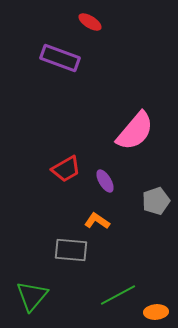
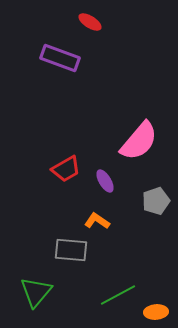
pink semicircle: moved 4 px right, 10 px down
green triangle: moved 4 px right, 4 px up
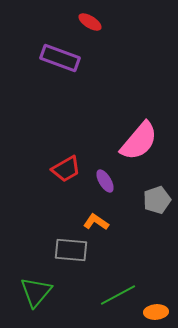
gray pentagon: moved 1 px right, 1 px up
orange L-shape: moved 1 px left, 1 px down
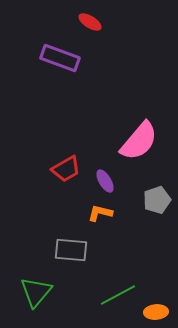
orange L-shape: moved 4 px right, 9 px up; rotated 20 degrees counterclockwise
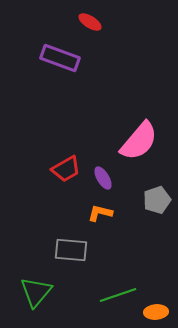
purple ellipse: moved 2 px left, 3 px up
green line: rotated 9 degrees clockwise
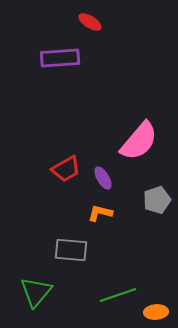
purple rectangle: rotated 24 degrees counterclockwise
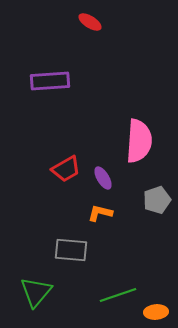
purple rectangle: moved 10 px left, 23 px down
pink semicircle: rotated 36 degrees counterclockwise
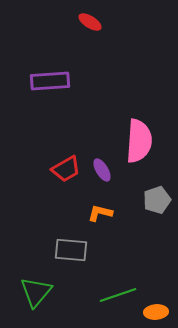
purple ellipse: moved 1 px left, 8 px up
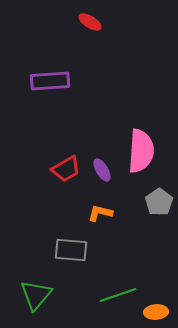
pink semicircle: moved 2 px right, 10 px down
gray pentagon: moved 2 px right, 2 px down; rotated 16 degrees counterclockwise
green triangle: moved 3 px down
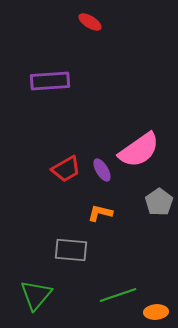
pink semicircle: moved 2 px left, 1 px up; rotated 51 degrees clockwise
